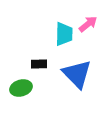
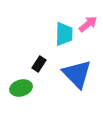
black rectangle: rotated 56 degrees counterclockwise
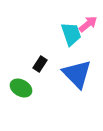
cyan trapezoid: moved 7 px right; rotated 20 degrees counterclockwise
black rectangle: moved 1 px right
green ellipse: rotated 45 degrees clockwise
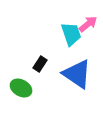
blue triangle: rotated 12 degrees counterclockwise
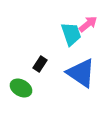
blue triangle: moved 4 px right, 1 px up
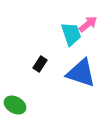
blue triangle: rotated 16 degrees counterclockwise
green ellipse: moved 6 px left, 17 px down
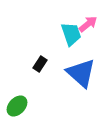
blue triangle: rotated 24 degrees clockwise
green ellipse: moved 2 px right, 1 px down; rotated 75 degrees counterclockwise
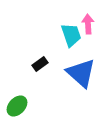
pink arrow: rotated 54 degrees counterclockwise
cyan trapezoid: moved 1 px down
black rectangle: rotated 21 degrees clockwise
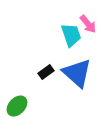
pink arrow: rotated 144 degrees clockwise
black rectangle: moved 6 px right, 8 px down
blue triangle: moved 4 px left
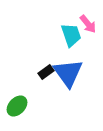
blue triangle: moved 9 px left; rotated 12 degrees clockwise
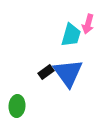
pink arrow: rotated 54 degrees clockwise
cyan trapezoid: rotated 35 degrees clockwise
green ellipse: rotated 40 degrees counterclockwise
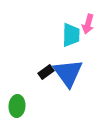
cyan trapezoid: rotated 15 degrees counterclockwise
